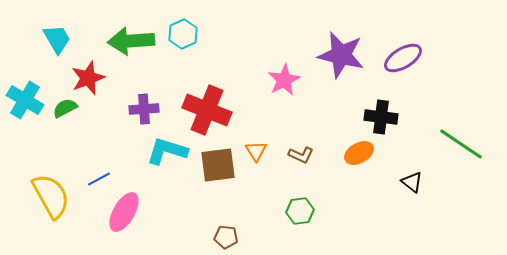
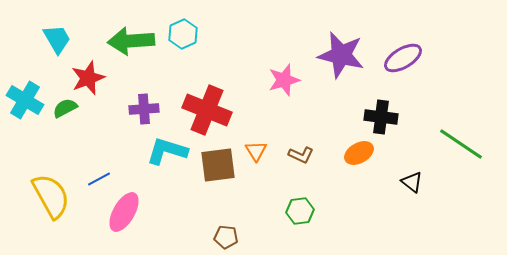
pink star: rotated 12 degrees clockwise
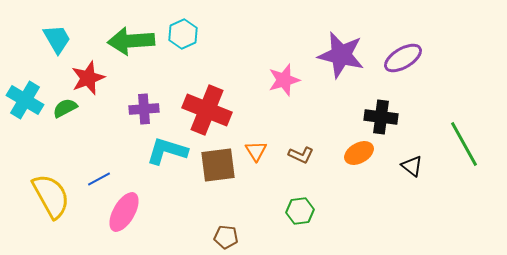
green line: moved 3 px right; rotated 27 degrees clockwise
black triangle: moved 16 px up
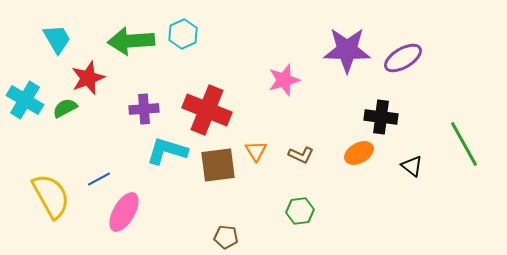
purple star: moved 6 px right, 5 px up; rotated 12 degrees counterclockwise
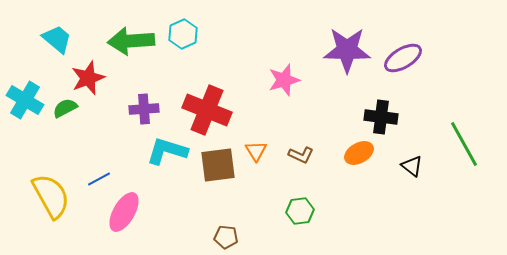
cyan trapezoid: rotated 20 degrees counterclockwise
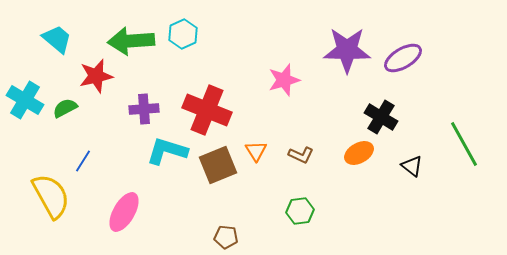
red star: moved 8 px right, 2 px up; rotated 8 degrees clockwise
black cross: rotated 24 degrees clockwise
brown square: rotated 15 degrees counterclockwise
blue line: moved 16 px left, 18 px up; rotated 30 degrees counterclockwise
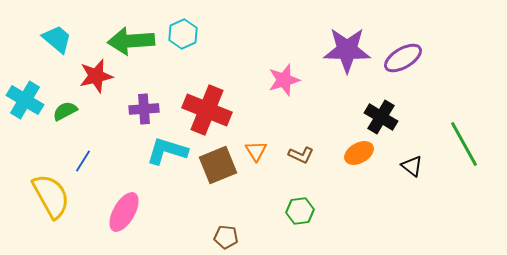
green semicircle: moved 3 px down
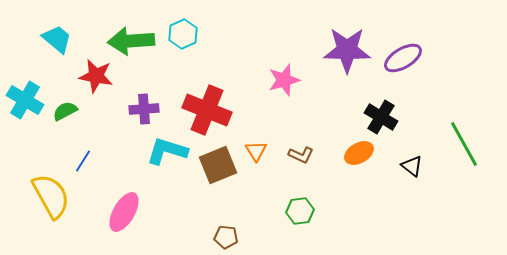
red star: rotated 24 degrees clockwise
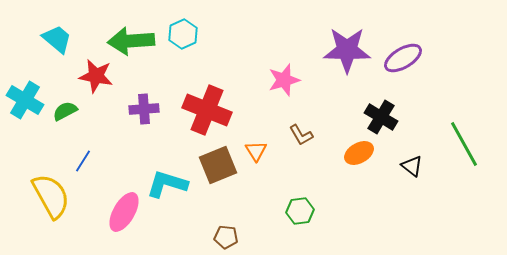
cyan L-shape: moved 33 px down
brown L-shape: moved 20 px up; rotated 35 degrees clockwise
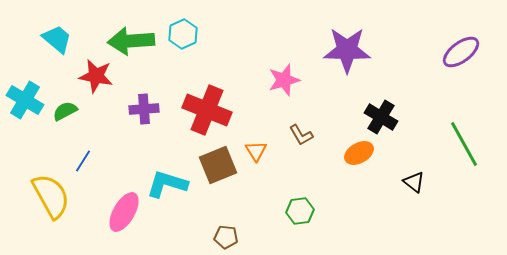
purple ellipse: moved 58 px right, 6 px up; rotated 6 degrees counterclockwise
black triangle: moved 2 px right, 16 px down
